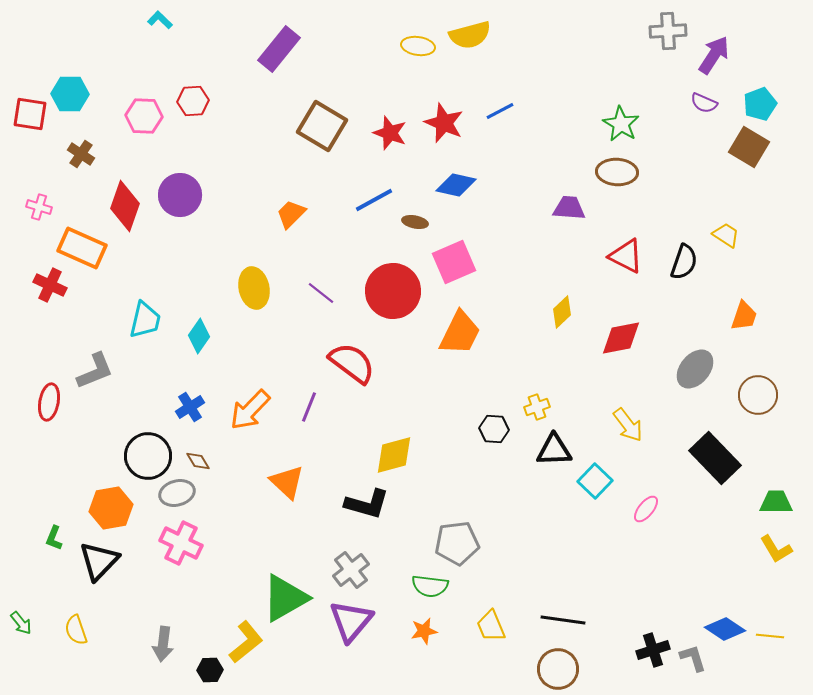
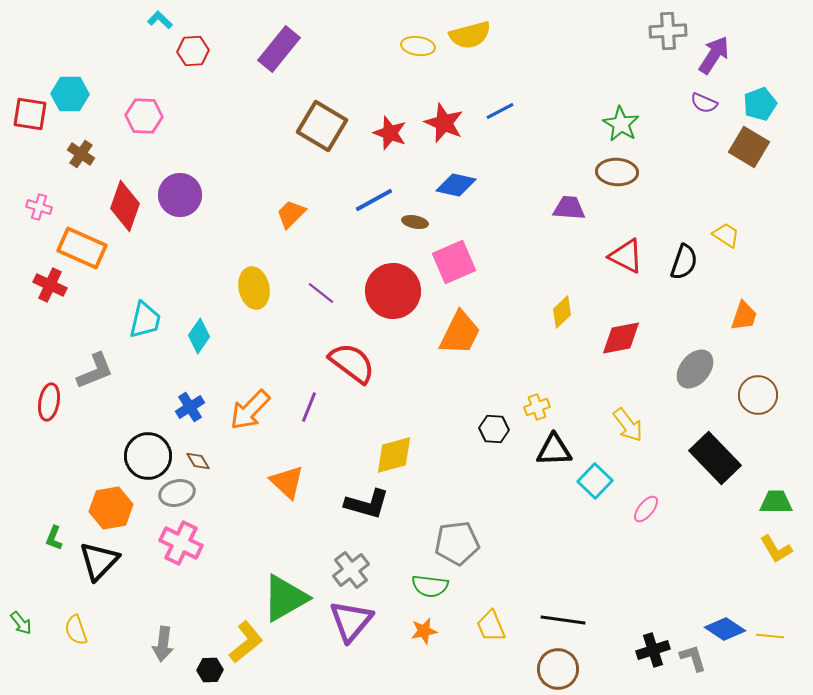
red hexagon at (193, 101): moved 50 px up
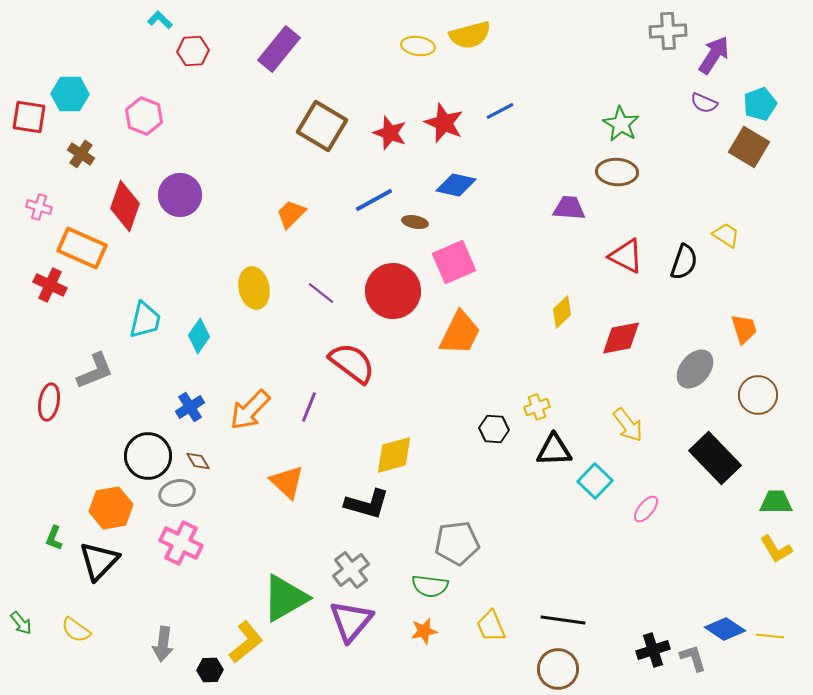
red square at (30, 114): moved 1 px left, 3 px down
pink hexagon at (144, 116): rotated 18 degrees clockwise
orange trapezoid at (744, 316): moved 13 px down; rotated 36 degrees counterclockwise
yellow semicircle at (76, 630): rotated 36 degrees counterclockwise
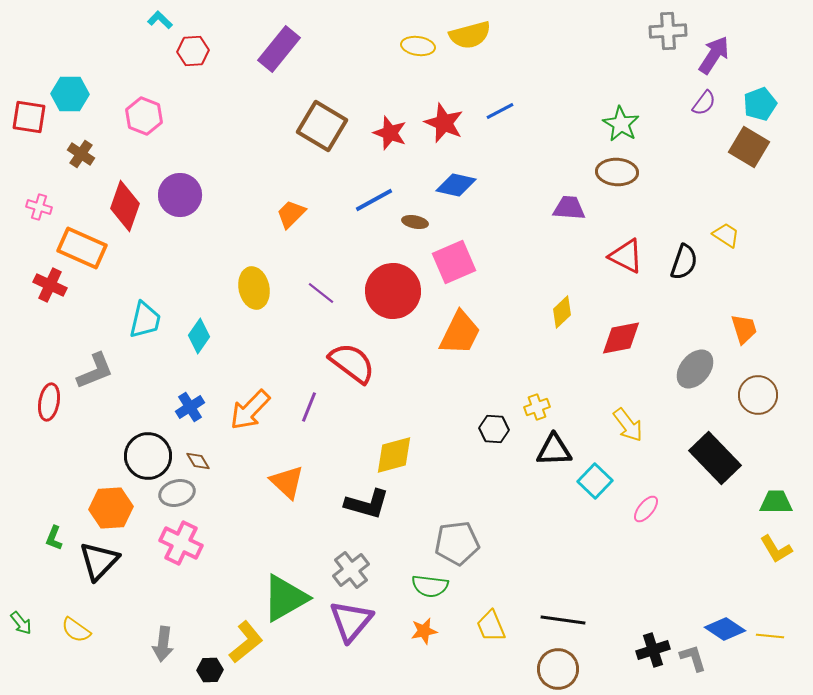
purple semicircle at (704, 103): rotated 76 degrees counterclockwise
orange hexagon at (111, 508): rotated 6 degrees clockwise
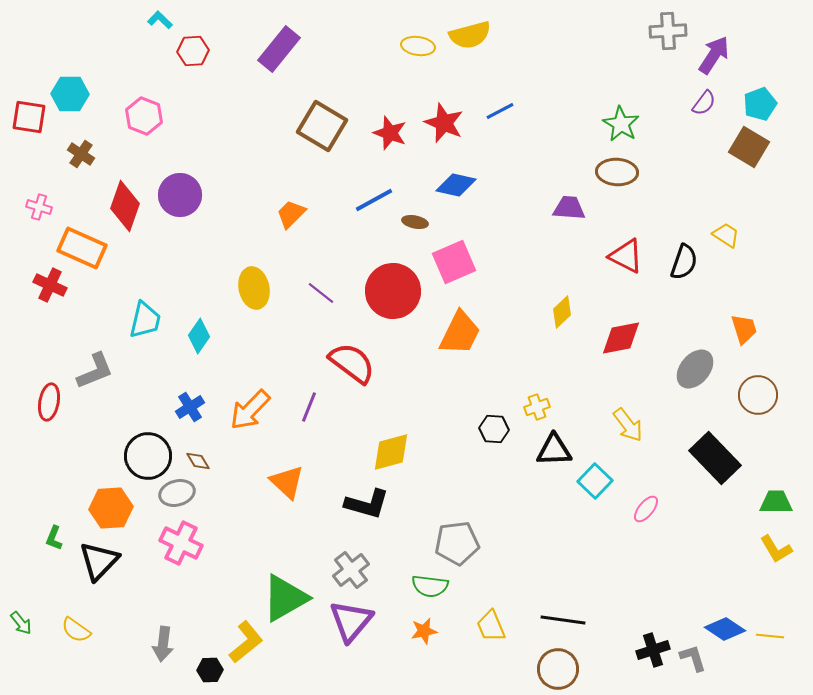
yellow diamond at (394, 455): moved 3 px left, 3 px up
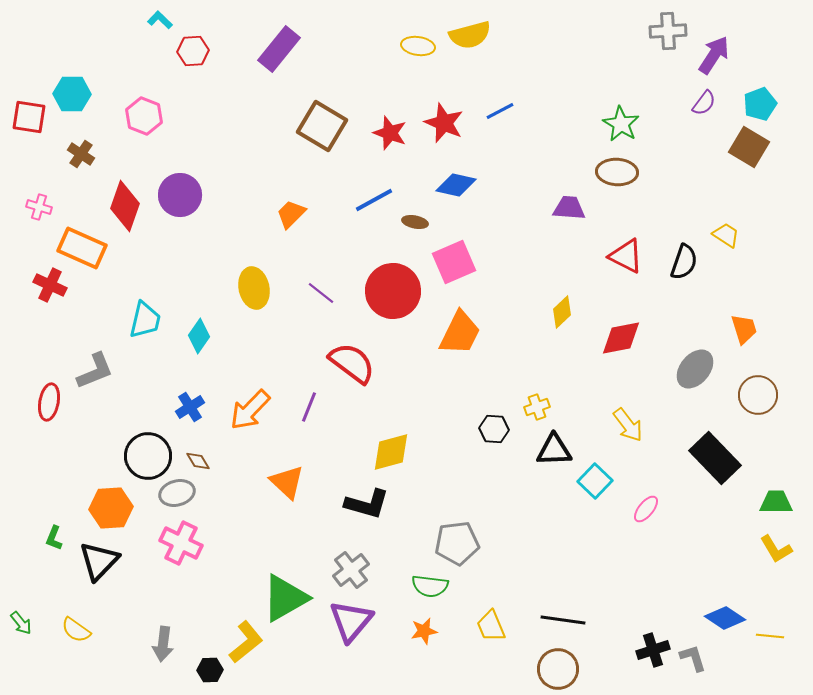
cyan hexagon at (70, 94): moved 2 px right
blue diamond at (725, 629): moved 11 px up
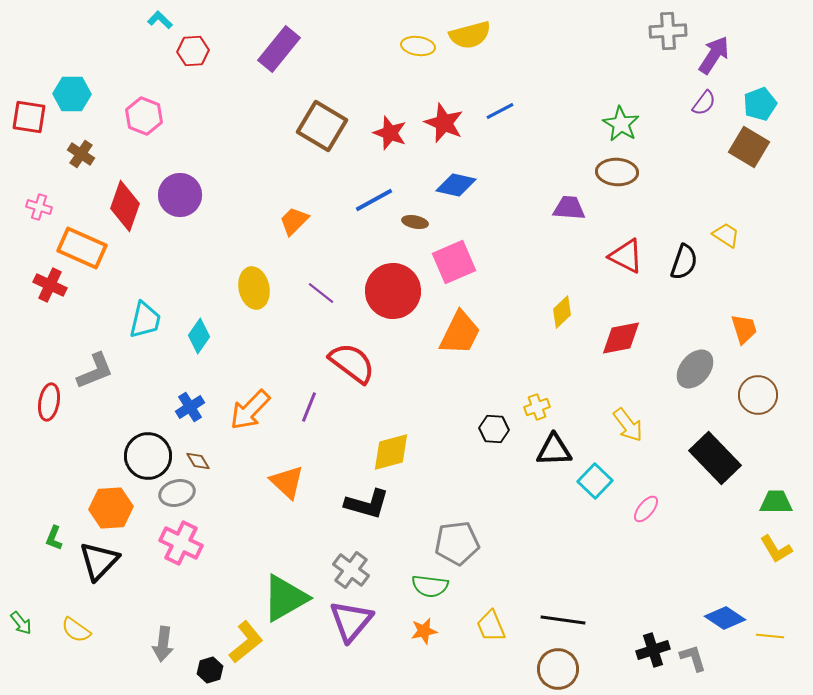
orange trapezoid at (291, 214): moved 3 px right, 7 px down
gray cross at (351, 570): rotated 15 degrees counterclockwise
black hexagon at (210, 670): rotated 15 degrees counterclockwise
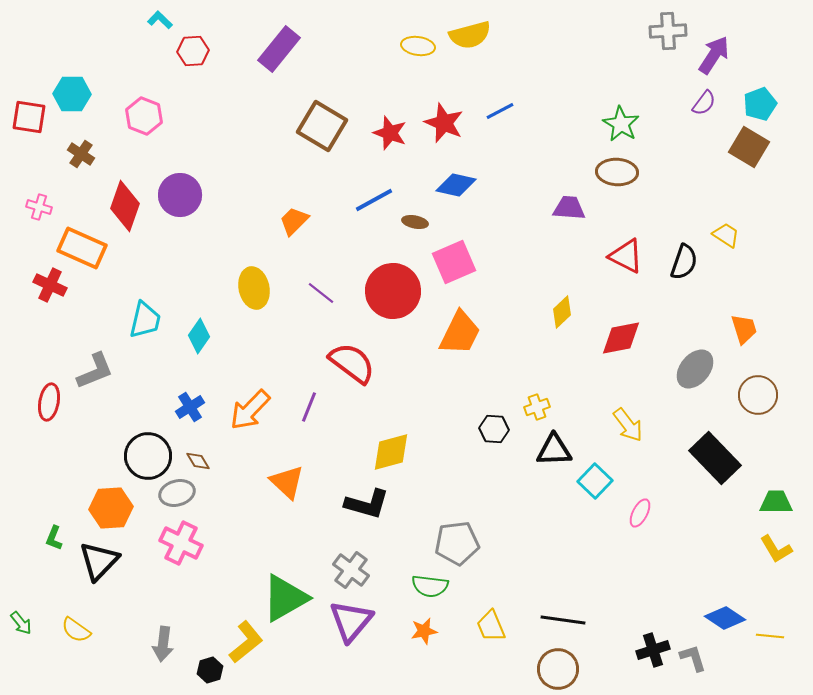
pink ellipse at (646, 509): moved 6 px left, 4 px down; rotated 12 degrees counterclockwise
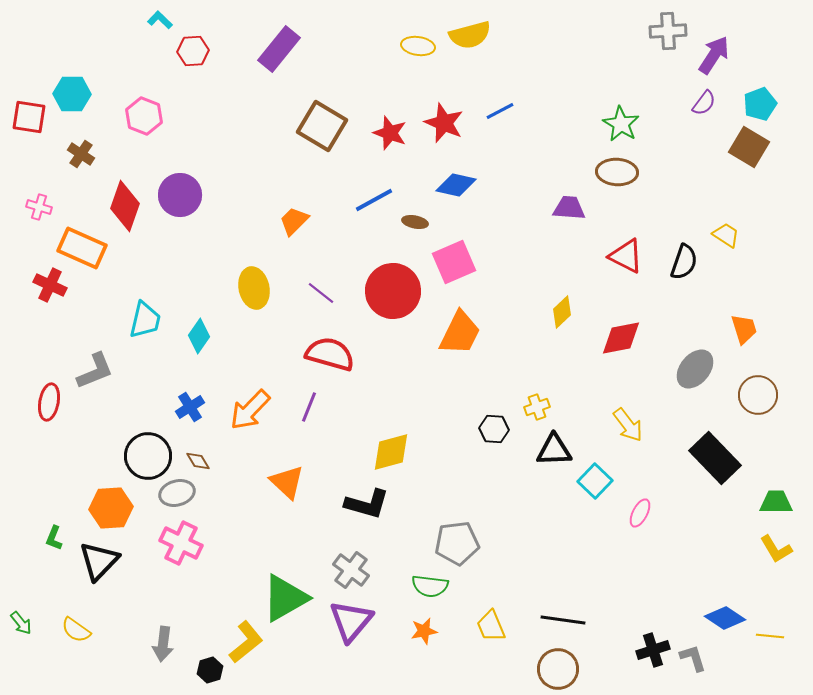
red semicircle at (352, 363): moved 22 px left, 9 px up; rotated 21 degrees counterclockwise
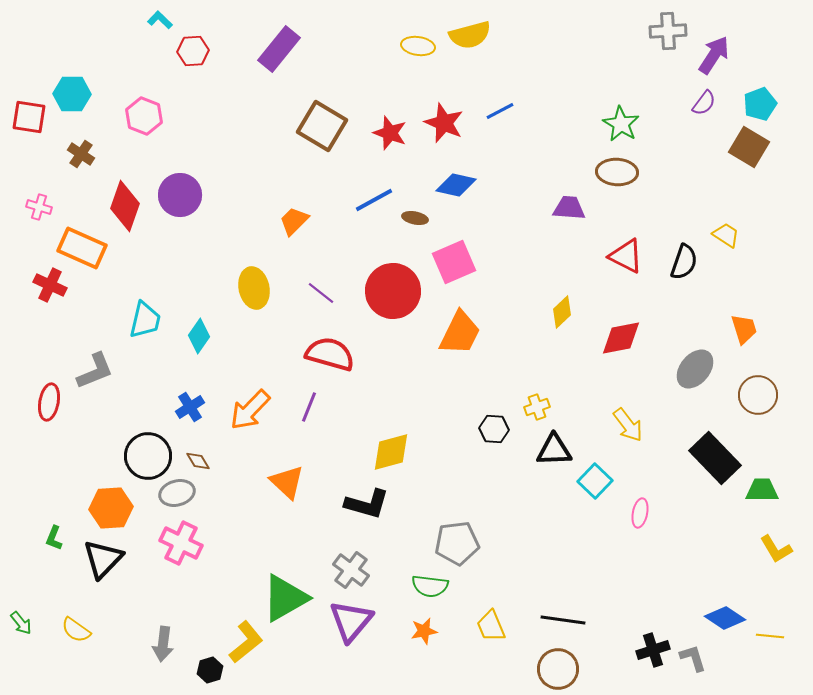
brown ellipse at (415, 222): moved 4 px up
green trapezoid at (776, 502): moved 14 px left, 12 px up
pink ellipse at (640, 513): rotated 16 degrees counterclockwise
black triangle at (99, 561): moved 4 px right, 2 px up
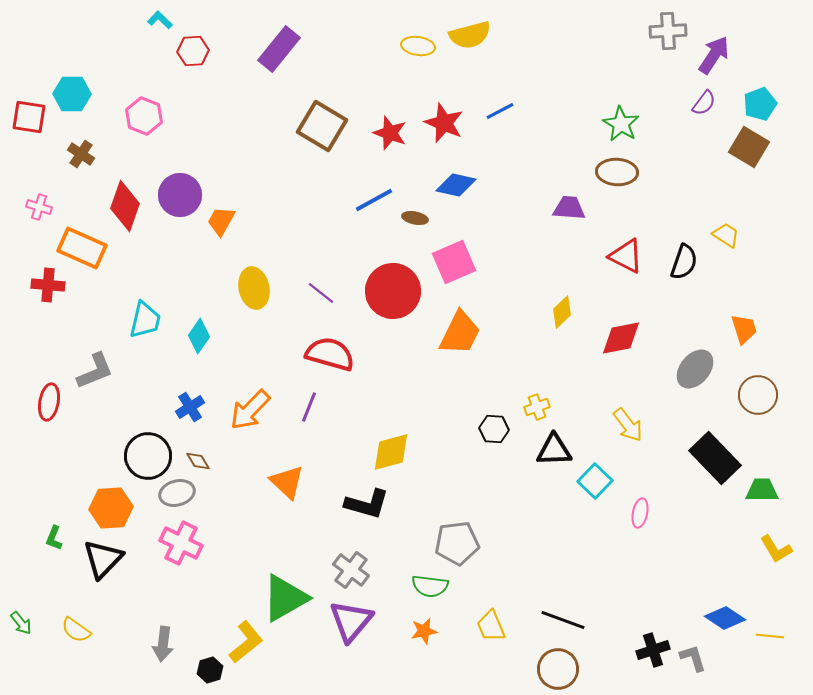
orange trapezoid at (294, 221): moved 73 px left; rotated 16 degrees counterclockwise
red cross at (50, 285): moved 2 px left; rotated 20 degrees counterclockwise
black line at (563, 620): rotated 12 degrees clockwise
